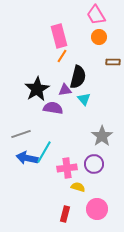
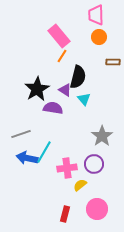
pink trapezoid: rotated 30 degrees clockwise
pink rectangle: rotated 25 degrees counterclockwise
purple triangle: rotated 40 degrees clockwise
yellow semicircle: moved 2 px right, 2 px up; rotated 56 degrees counterclockwise
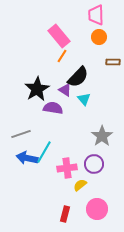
black semicircle: rotated 30 degrees clockwise
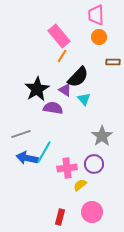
pink circle: moved 5 px left, 3 px down
red rectangle: moved 5 px left, 3 px down
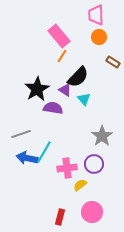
brown rectangle: rotated 32 degrees clockwise
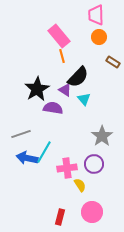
orange line: rotated 48 degrees counterclockwise
yellow semicircle: rotated 96 degrees clockwise
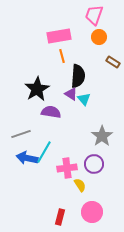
pink trapezoid: moved 2 px left; rotated 20 degrees clockwise
pink rectangle: rotated 60 degrees counterclockwise
black semicircle: moved 1 px up; rotated 40 degrees counterclockwise
purple triangle: moved 6 px right, 4 px down
purple semicircle: moved 2 px left, 4 px down
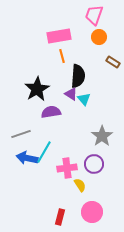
purple semicircle: rotated 18 degrees counterclockwise
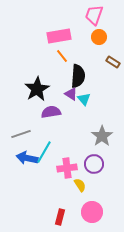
orange line: rotated 24 degrees counterclockwise
